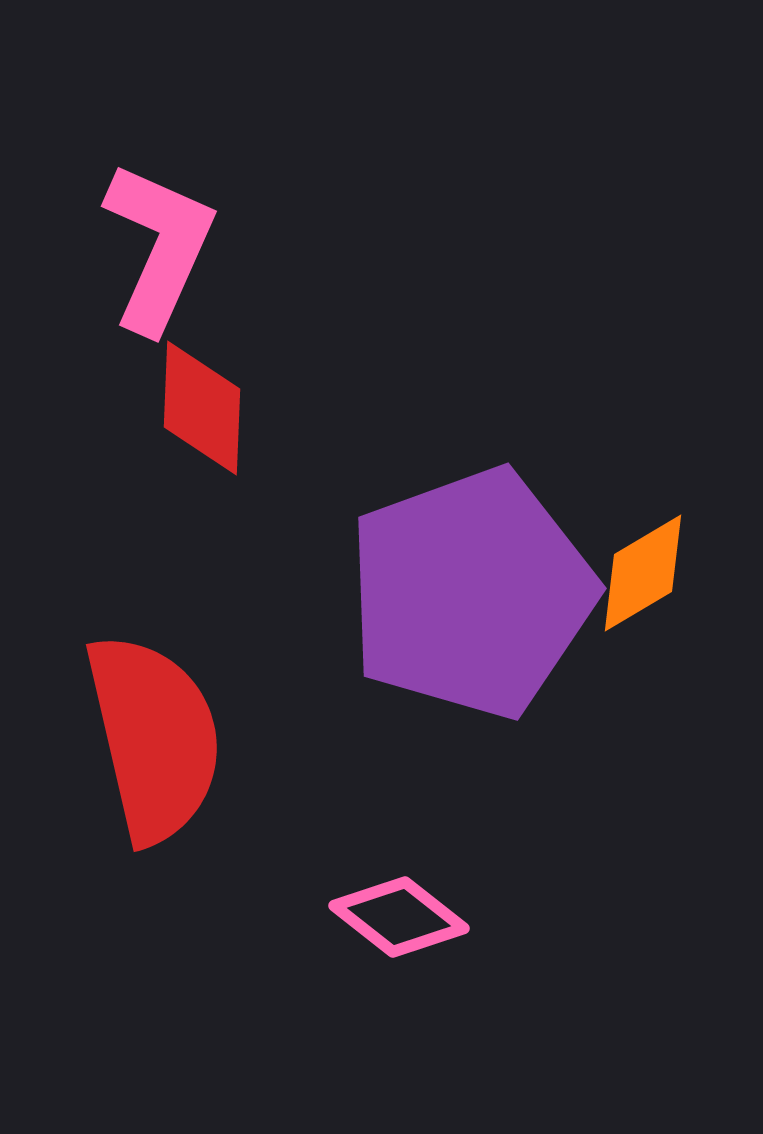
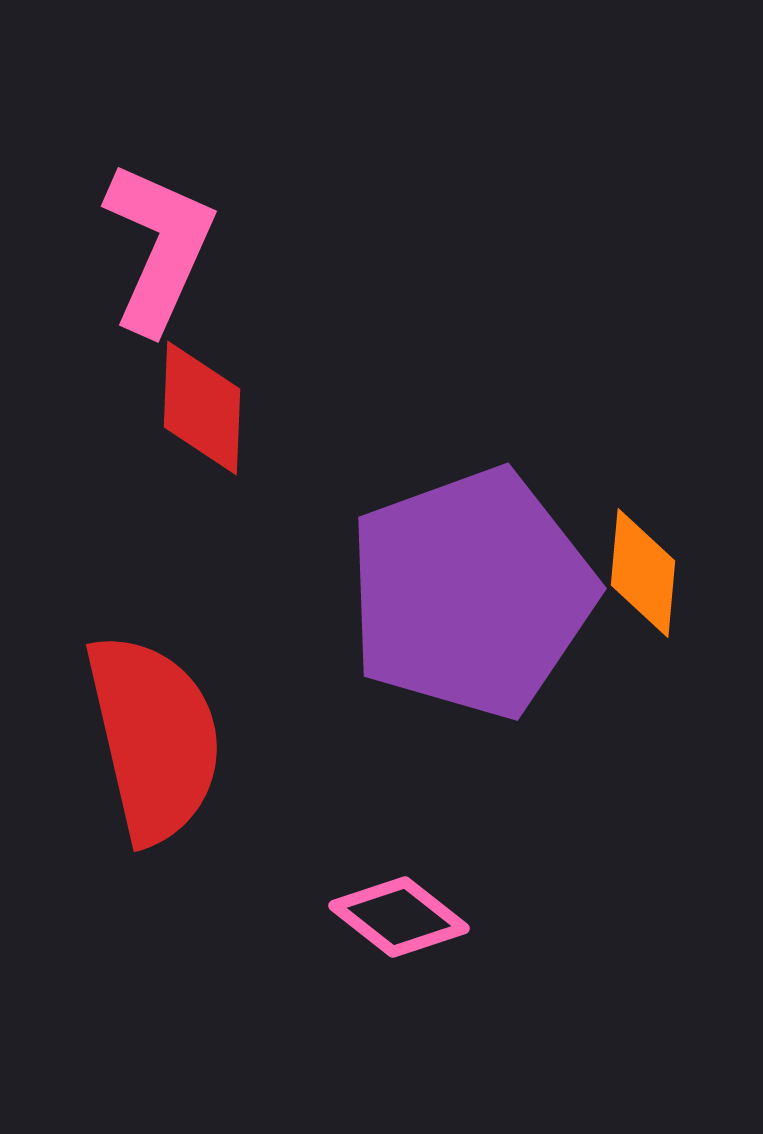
orange diamond: rotated 54 degrees counterclockwise
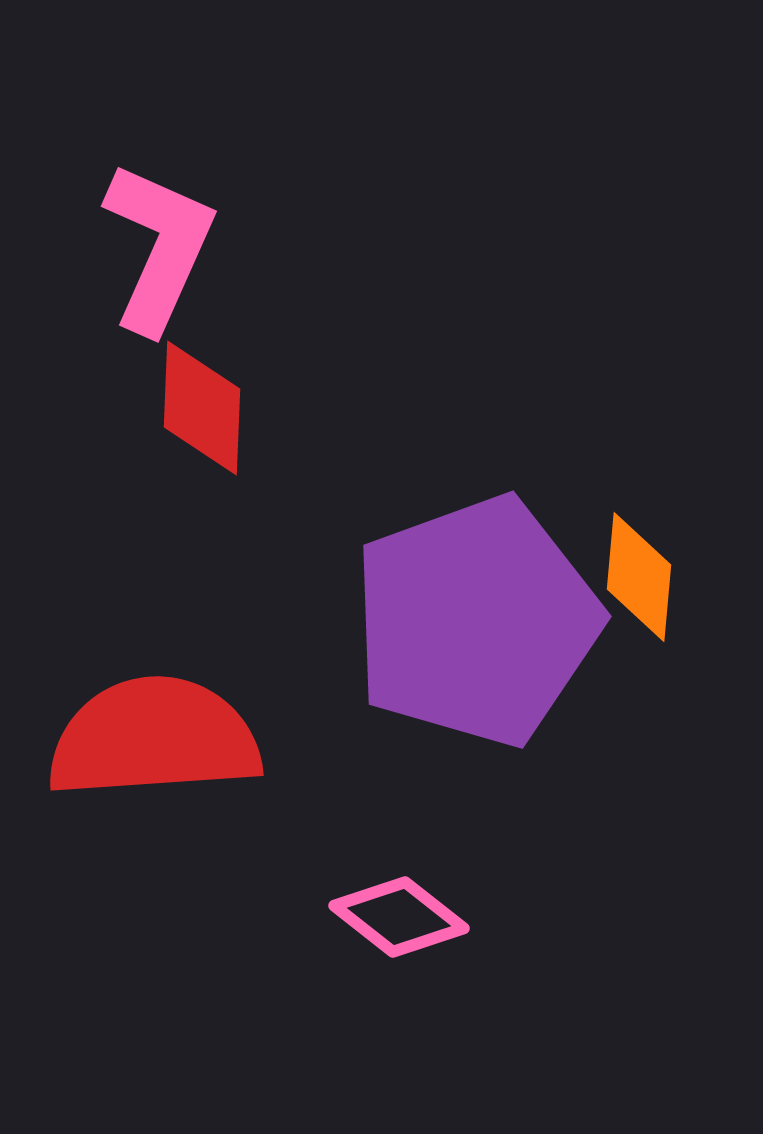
orange diamond: moved 4 px left, 4 px down
purple pentagon: moved 5 px right, 28 px down
red semicircle: rotated 81 degrees counterclockwise
